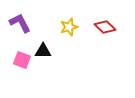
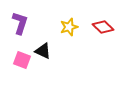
purple L-shape: rotated 45 degrees clockwise
red diamond: moved 2 px left
black triangle: rotated 24 degrees clockwise
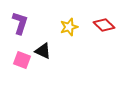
red diamond: moved 1 px right, 2 px up
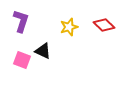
purple L-shape: moved 1 px right, 2 px up
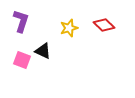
yellow star: moved 1 px down
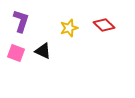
pink square: moved 6 px left, 7 px up
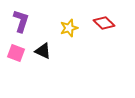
red diamond: moved 2 px up
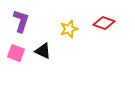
red diamond: rotated 25 degrees counterclockwise
yellow star: moved 1 px down
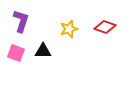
red diamond: moved 1 px right, 4 px down
black triangle: rotated 24 degrees counterclockwise
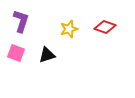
black triangle: moved 4 px right, 4 px down; rotated 18 degrees counterclockwise
